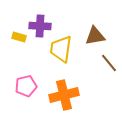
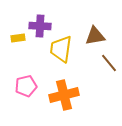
yellow rectangle: moved 1 px left, 1 px down; rotated 24 degrees counterclockwise
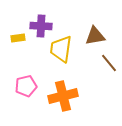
purple cross: moved 1 px right
orange cross: moved 1 px left, 1 px down
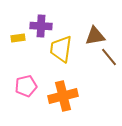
brown line: moved 6 px up
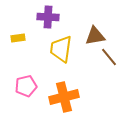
purple cross: moved 7 px right, 9 px up
orange cross: moved 1 px right, 1 px down
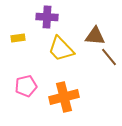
purple cross: moved 1 px left
brown triangle: rotated 15 degrees clockwise
yellow trapezoid: rotated 52 degrees counterclockwise
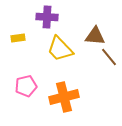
yellow trapezoid: moved 1 px left
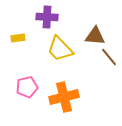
pink pentagon: moved 1 px right, 1 px down
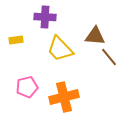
purple cross: moved 2 px left
yellow rectangle: moved 2 px left, 2 px down
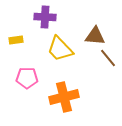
brown line: moved 1 px left, 1 px down
pink pentagon: moved 9 px up; rotated 15 degrees clockwise
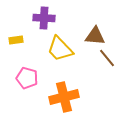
purple cross: moved 1 px left, 1 px down
brown line: moved 1 px left
pink pentagon: rotated 15 degrees clockwise
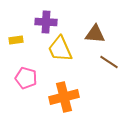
purple cross: moved 2 px right, 4 px down
brown triangle: moved 2 px up
yellow trapezoid: rotated 20 degrees clockwise
brown line: moved 2 px right, 4 px down; rotated 18 degrees counterclockwise
pink pentagon: moved 1 px left
